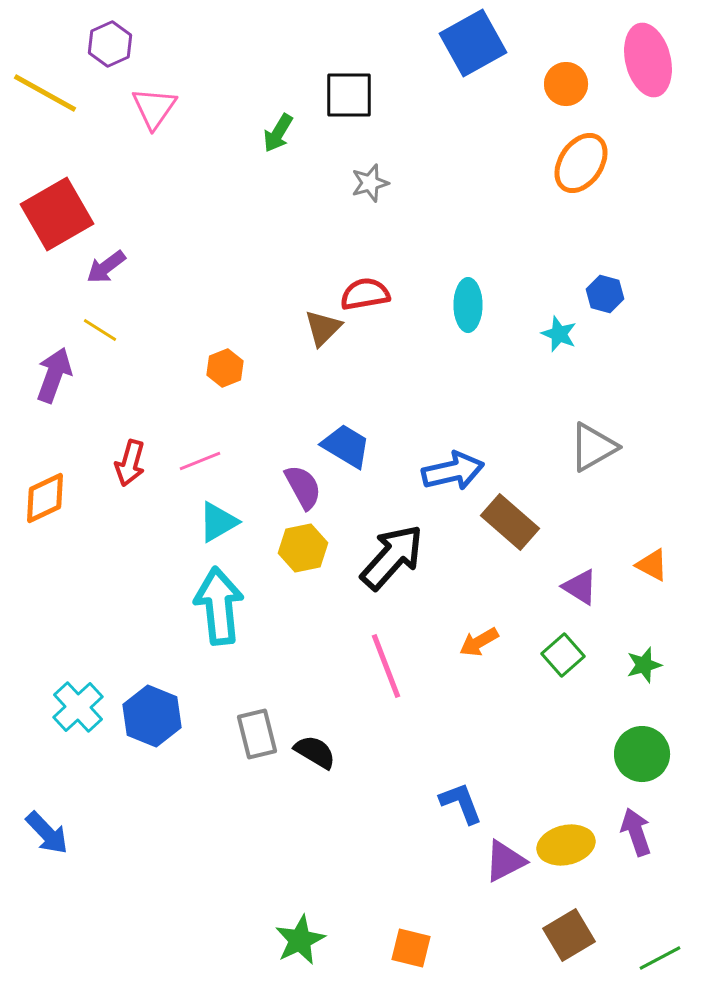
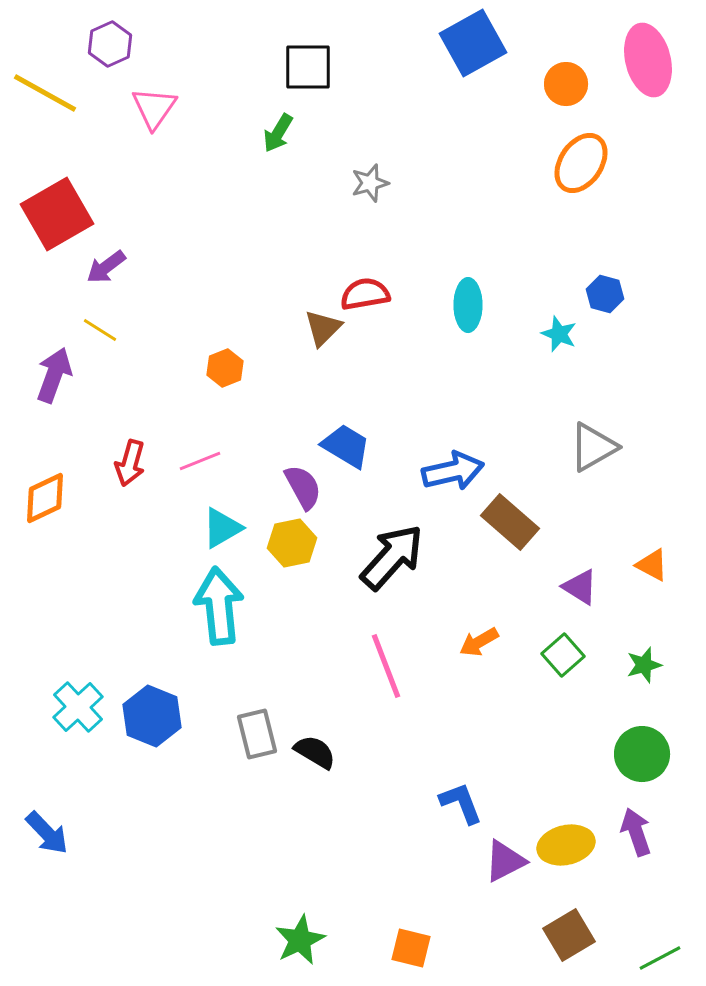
black square at (349, 95): moved 41 px left, 28 px up
cyan triangle at (218, 522): moved 4 px right, 6 px down
yellow hexagon at (303, 548): moved 11 px left, 5 px up
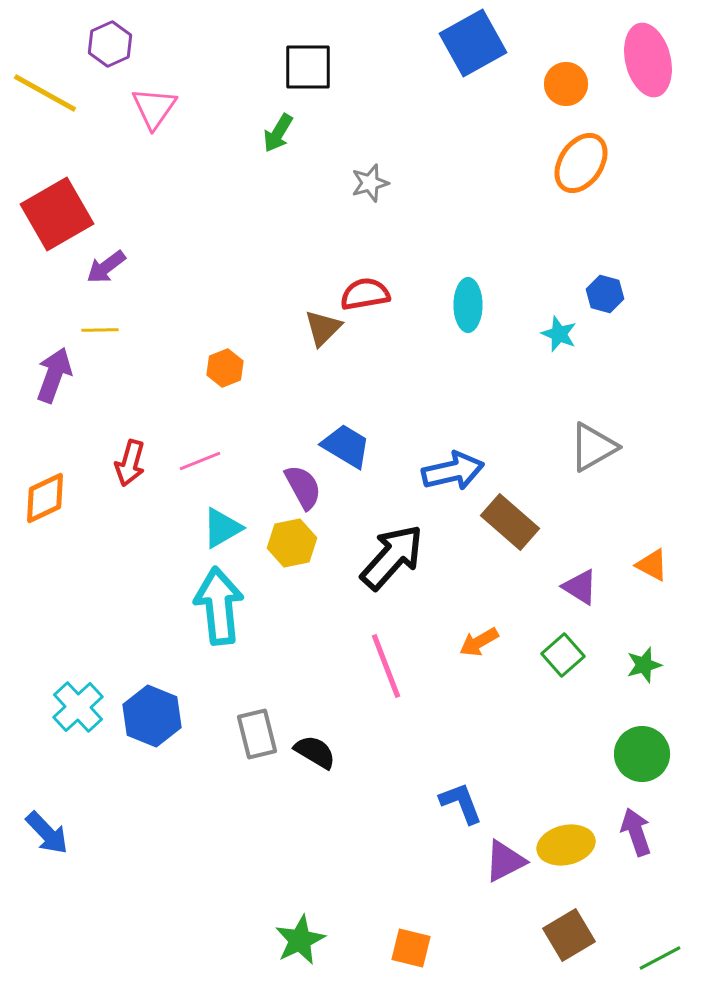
yellow line at (100, 330): rotated 33 degrees counterclockwise
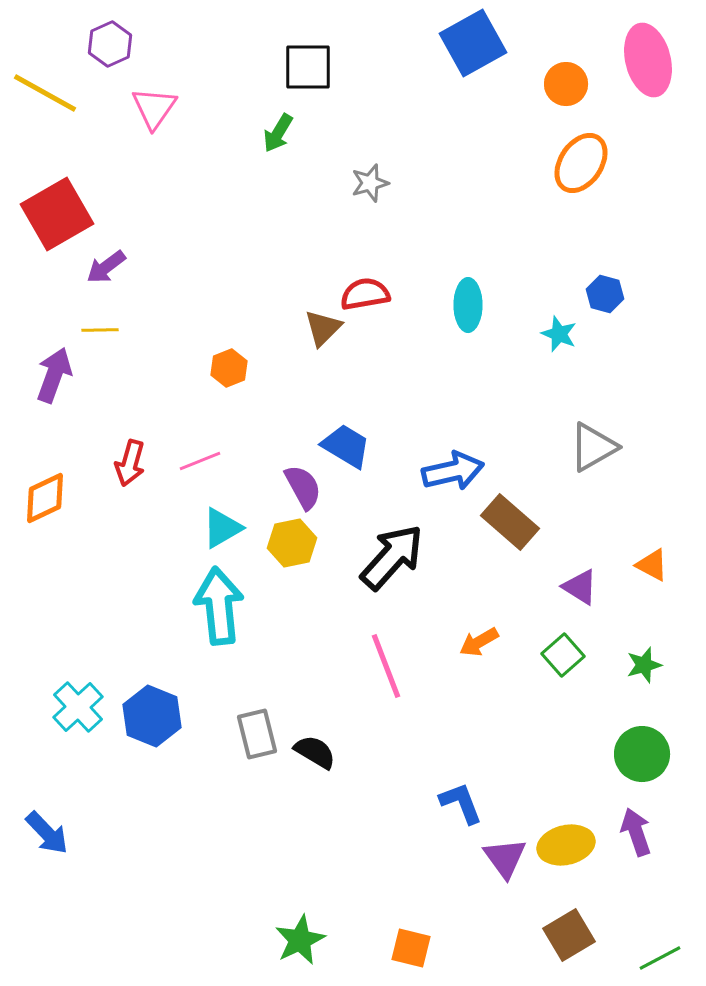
orange hexagon at (225, 368): moved 4 px right
purple triangle at (505, 861): moved 3 px up; rotated 39 degrees counterclockwise
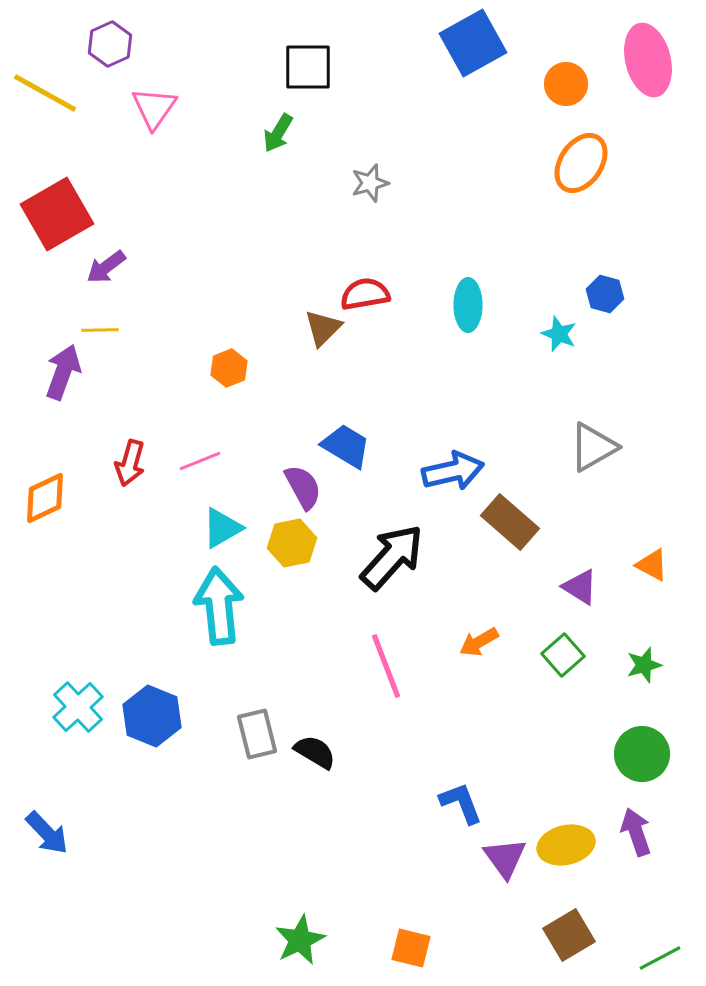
purple arrow at (54, 375): moved 9 px right, 3 px up
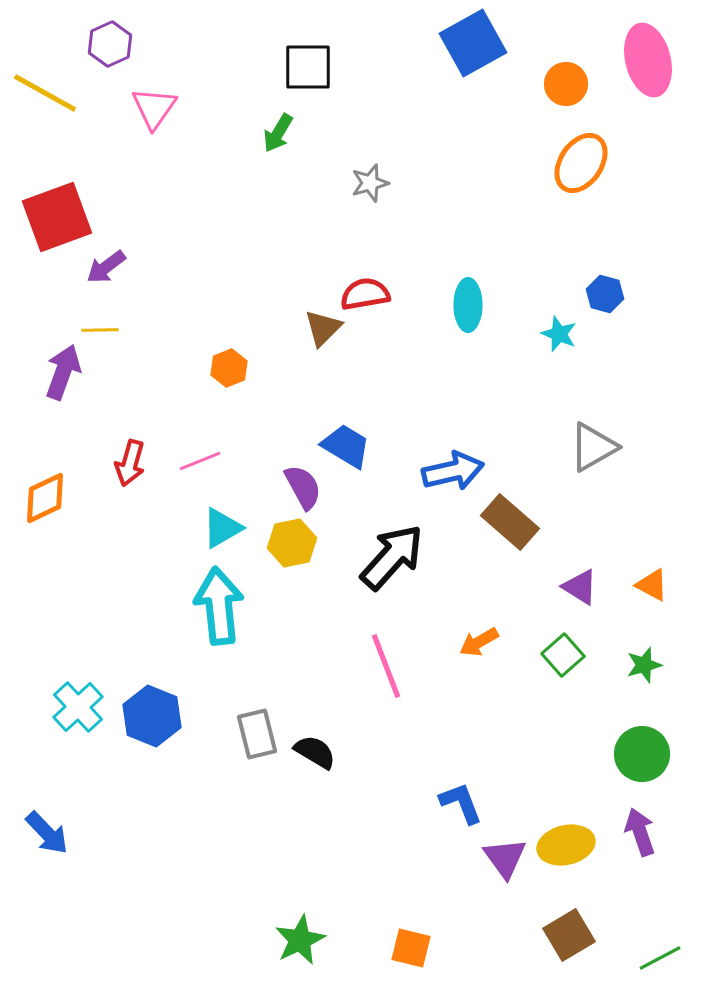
red square at (57, 214): moved 3 px down; rotated 10 degrees clockwise
orange triangle at (652, 565): moved 20 px down
purple arrow at (636, 832): moved 4 px right
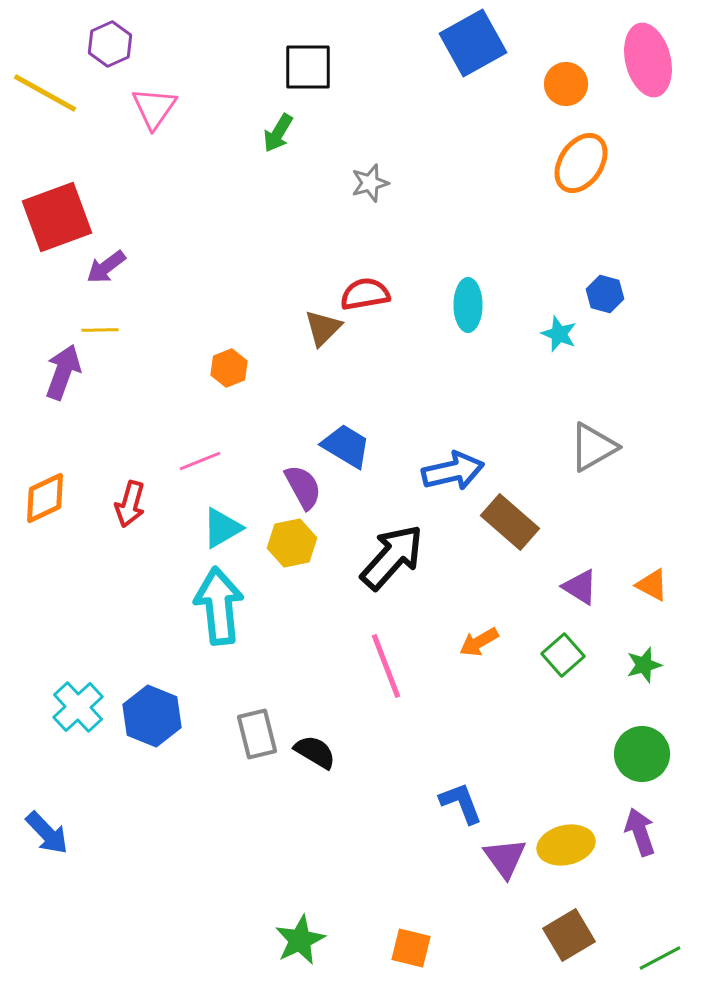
red arrow at (130, 463): moved 41 px down
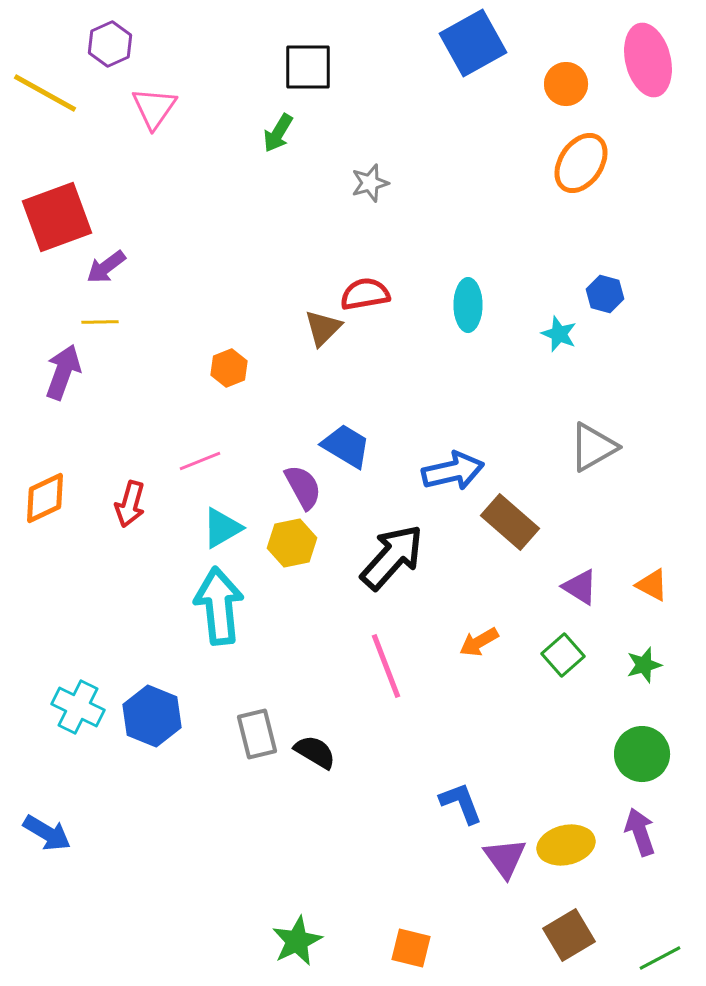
yellow line at (100, 330): moved 8 px up
cyan cross at (78, 707): rotated 21 degrees counterclockwise
blue arrow at (47, 833): rotated 15 degrees counterclockwise
green star at (300, 940): moved 3 px left, 1 px down
